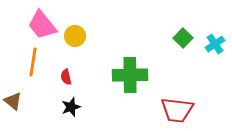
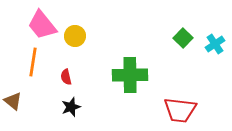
red trapezoid: moved 3 px right
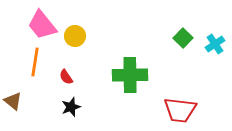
orange line: moved 2 px right
red semicircle: rotated 21 degrees counterclockwise
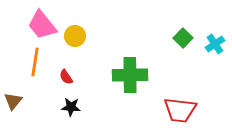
brown triangle: rotated 30 degrees clockwise
black star: rotated 24 degrees clockwise
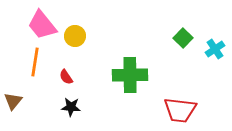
cyan cross: moved 5 px down
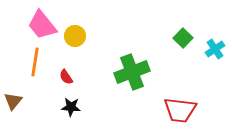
green cross: moved 2 px right, 3 px up; rotated 20 degrees counterclockwise
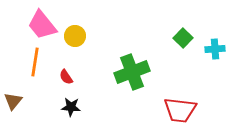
cyan cross: rotated 30 degrees clockwise
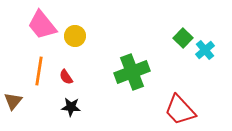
cyan cross: moved 10 px left, 1 px down; rotated 36 degrees counterclockwise
orange line: moved 4 px right, 9 px down
red trapezoid: rotated 40 degrees clockwise
